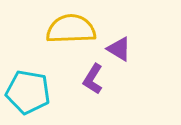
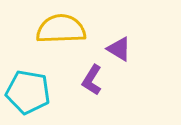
yellow semicircle: moved 10 px left
purple L-shape: moved 1 px left, 1 px down
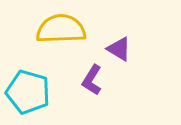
cyan pentagon: rotated 6 degrees clockwise
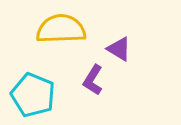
purple L-shape: moved 1 px right
cyan pentagon: moved 5 px right, 3 px down; rotated 6 degrees clockwise
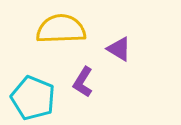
purple L-shape: moved 10 px left, 2 px down
cyan pentagon: moved 3 px down
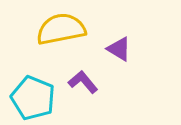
yellow semicircle: rotated 9 degrees counterclockwise
purple L-shape: rotated 108 degrees clockwise
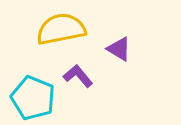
purple L-shape: moved 5 px left, 6 px up
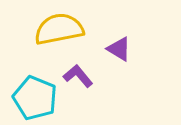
yellow semicircle: moved 2 px left
cyan pentagon: moved 2 px right
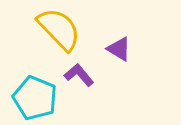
yellow semicircle: rotated 57 degrees clockwise
purple L-shape: moved 1 px right, 1 px up
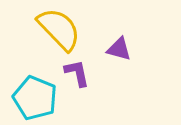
purple triangle: rotated 16 degrees counterclockwise
purple L-shape: moved 2 px left, 2 px up; rotated 28 degrees clockwise
